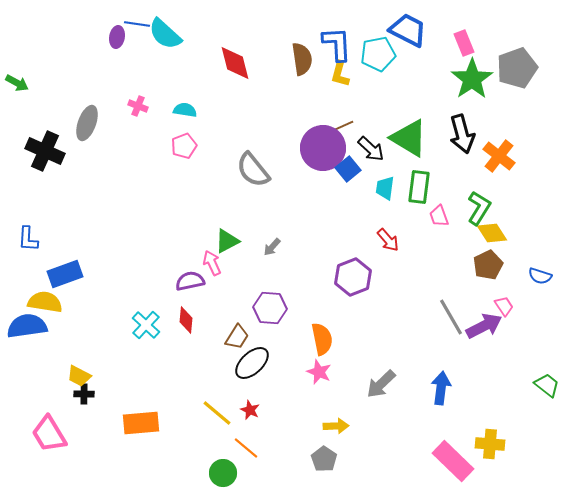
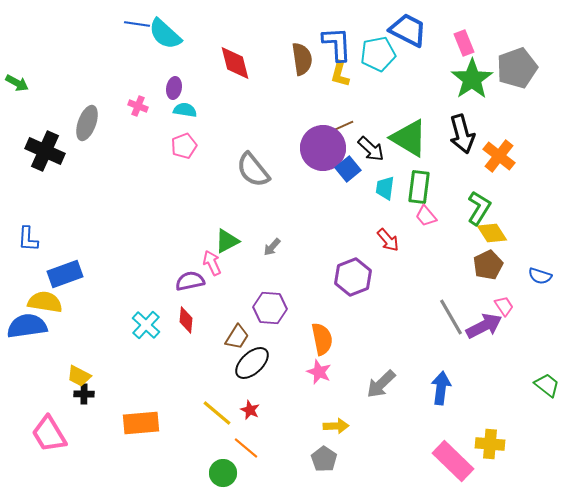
purple ellipse at (117, 37): moved 57 px right, 51 px down
pink trapezoid at (439, 216): moved 13 px left; rotated 20 degrees counterclockwise
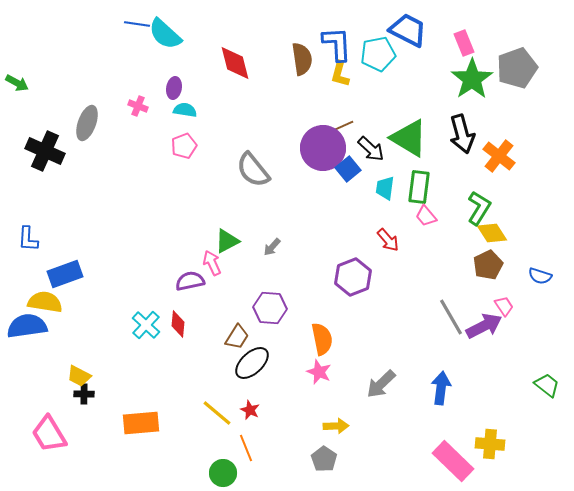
red diamond at (186, 320): moved 8 px left, 4 px down
orange line at (246, 448): rotated 28 degrees clockwise
